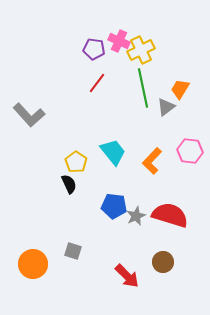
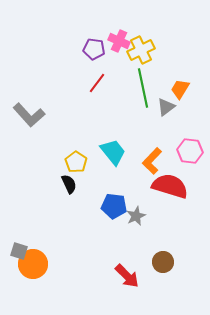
red semicircle: moved 29 px up
gray square: moved 54 px left
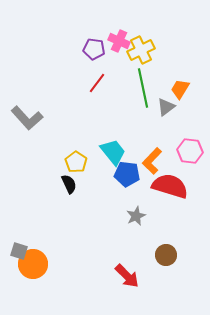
gray L-shape: moved 2 px left, 3 px down
blue pentagon: moved 13 px right, 32 px up
brown circle: moved 3 px right, 7 px up
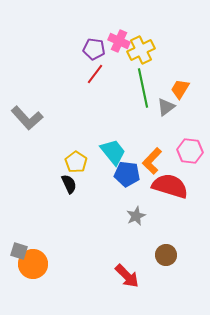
red line: moved 2 px left, 9 px up
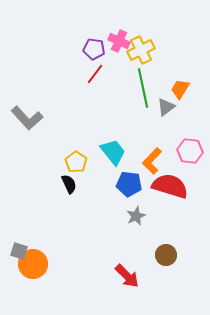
blue pentagon: moved 2 px right, 10 px down
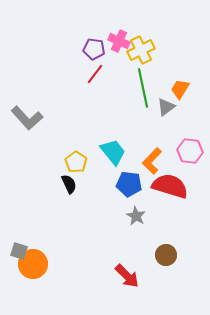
gray star: rotated 18 degrees counterclockwise
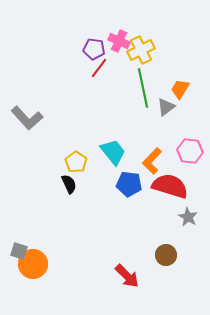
red line: moved 4 px right, 6 px up
gray star: moved 52 px right, 1 px down
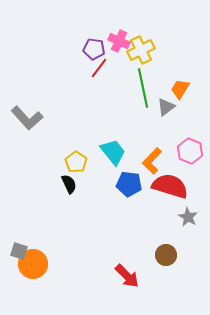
pink hexagon: rotated 15 degrees clockwise
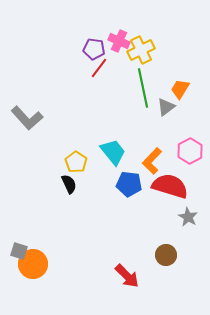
pink hexagon: rotated 10 degrees clockwise
